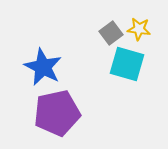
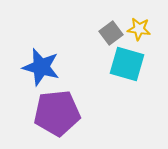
blue star: moved 2 px left; rotated 12 degrees counterclockwise
purple pentagon: rotated 6 degrees clockwise
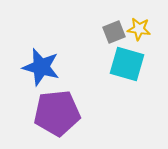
gray square: moved 3 px right, 1 px up; rotated 15 degrees clockwise
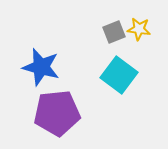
cyan square: moved 8 px left, 11 px down; rotated 21 degrees clockwise
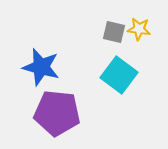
gray square: rotated 35 degrees clockwise
purple pentagon: rotated 12 degrees clockwise
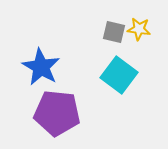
blue star: rotated 15 degrees clockwise
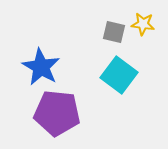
yellow star: moved 4 px right, 5 px up
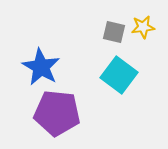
yellow star: moved 3 px down; rotated 15 degrees counterclockwise
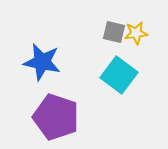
yellow star: moved 7 px left, 6 px down
blue star: moved 1 px right, 5 px up; rotated 18 degrees counterclockwise
purple pentagon: moved 1 px left, 4 px down; rotated 12 degrees clockwise
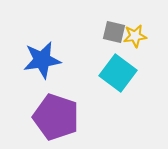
yellow star: moved 1 px left, 3 px down
blue star: moved 2 px up; rotated 21 degrees counterclockwise
cyan square: moved 1 px left, 2 px up
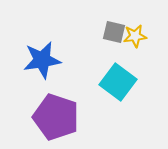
cyan square: moved 9 px down
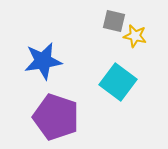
gray square: moved 11 px up
yellow star: rotated 20 degrees clockwise
blue star: moved 1 px right, 1 px down
